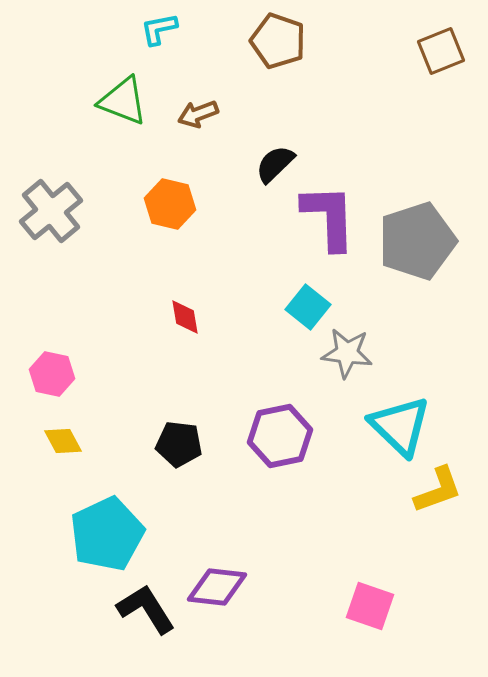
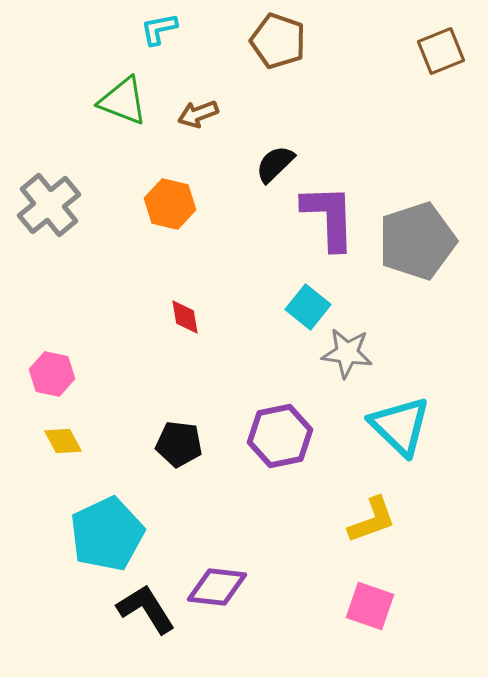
gray cross: moved 2 px left, 6 px up
yellow L-shape: moved 66 px left, 30 px down
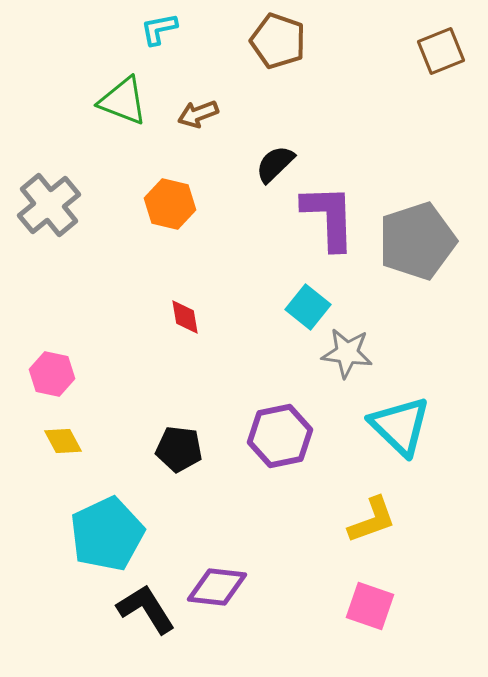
black pentagon: moved 5 px down
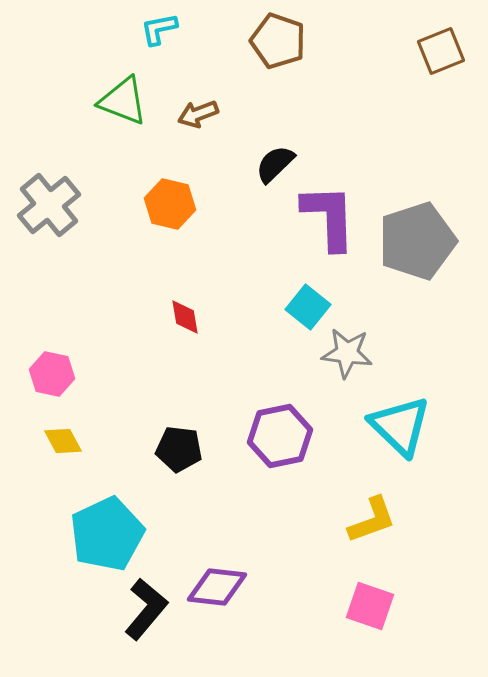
black L-shape: rotated 72 degrees clockwise
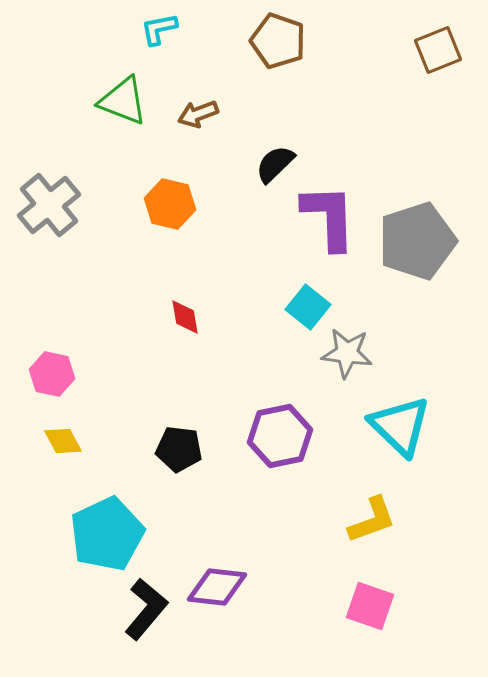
brown square: moved 3 px left, 1 px up
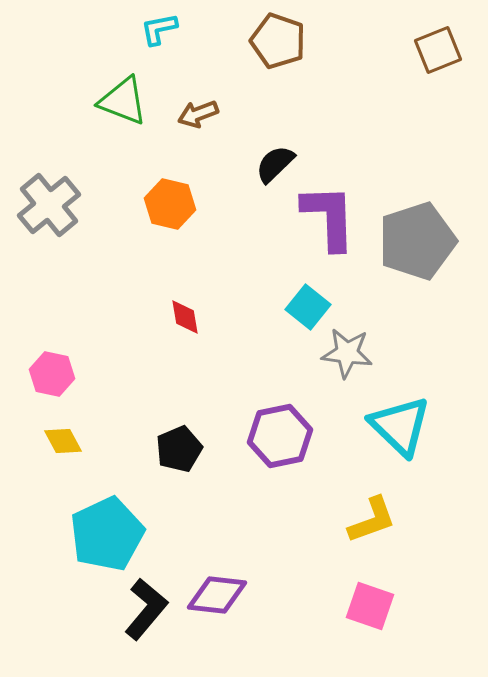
black pentagon: rotated 30 degrees counterclockwise
purple diamond: moved 8 px down
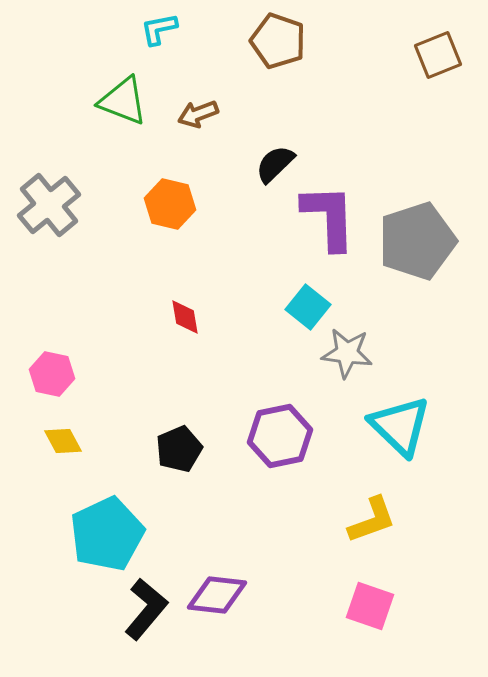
brown square: moved 5 px down
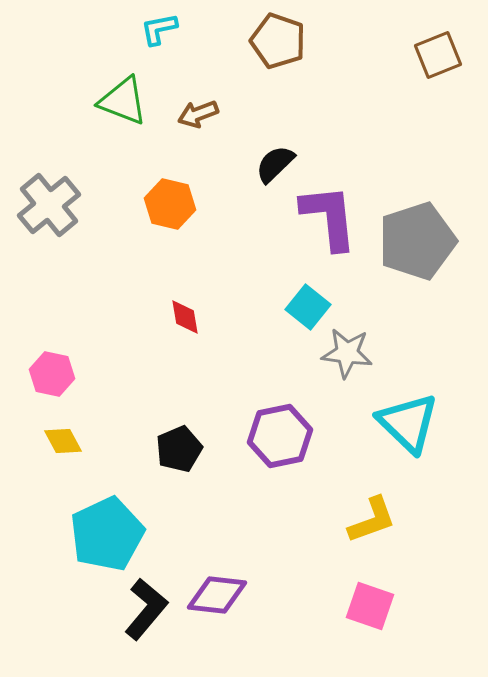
purple L-shape: rotated 4 degrees counterclockwise
cyan triangle: moved 8 px right, 3 px up
